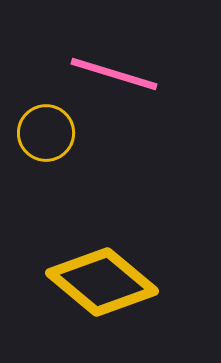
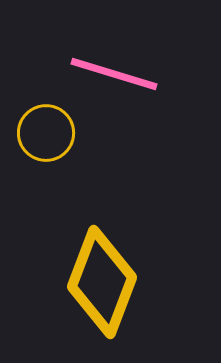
yellow diamond: rotated 71 degrees clockwise
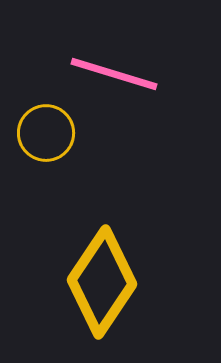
yellow diamond: rotated 13 degrees clockwise
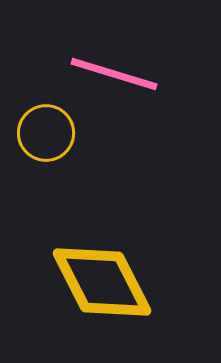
yellow diamond: rotated 61 degrees counterclockwise
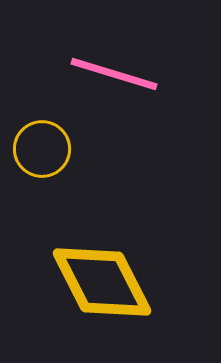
yellow circle: moved 4 px left, 16 px down
